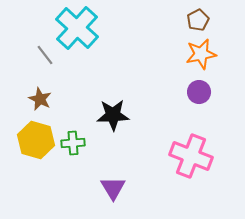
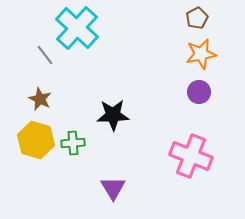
brown pentagon: moved 1 px left, 2 px up
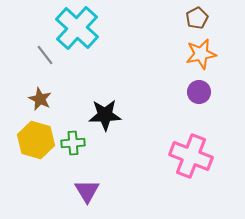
black star: moved 8 px left
purple triangle: moved 26 px left, 3 px down
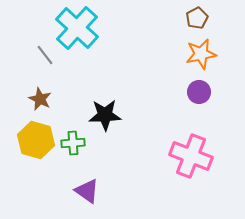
purple triangle: rotated 24 degrees counterclockwise
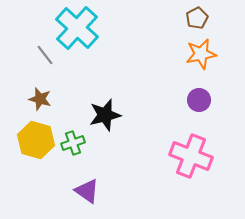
purple circle: moved 8 px down
brown star: rotated 10 degrees counterclockwise
black star: rotated 12 degrees counterclockwise
green cross: rotated 15 degrees counterclockwise
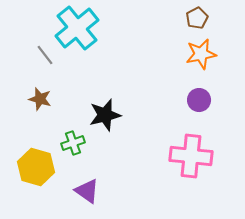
cyan cross: rotated 9 degrees clockwise
yellow hexagon: moved 27 px down
pink cross: rotated 15 degrees counterclockwise
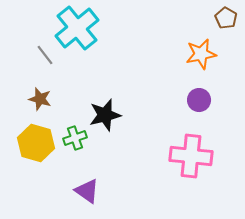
brown pentagon: moved 29 px right; rotated 15 degrees counterclockwise
green cross: moved 2 px right, 5 px up
yellow hexagon: moved 24 px up
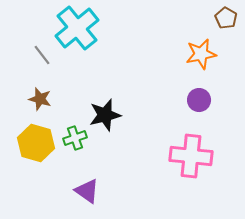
gray line: moved 3 px left
